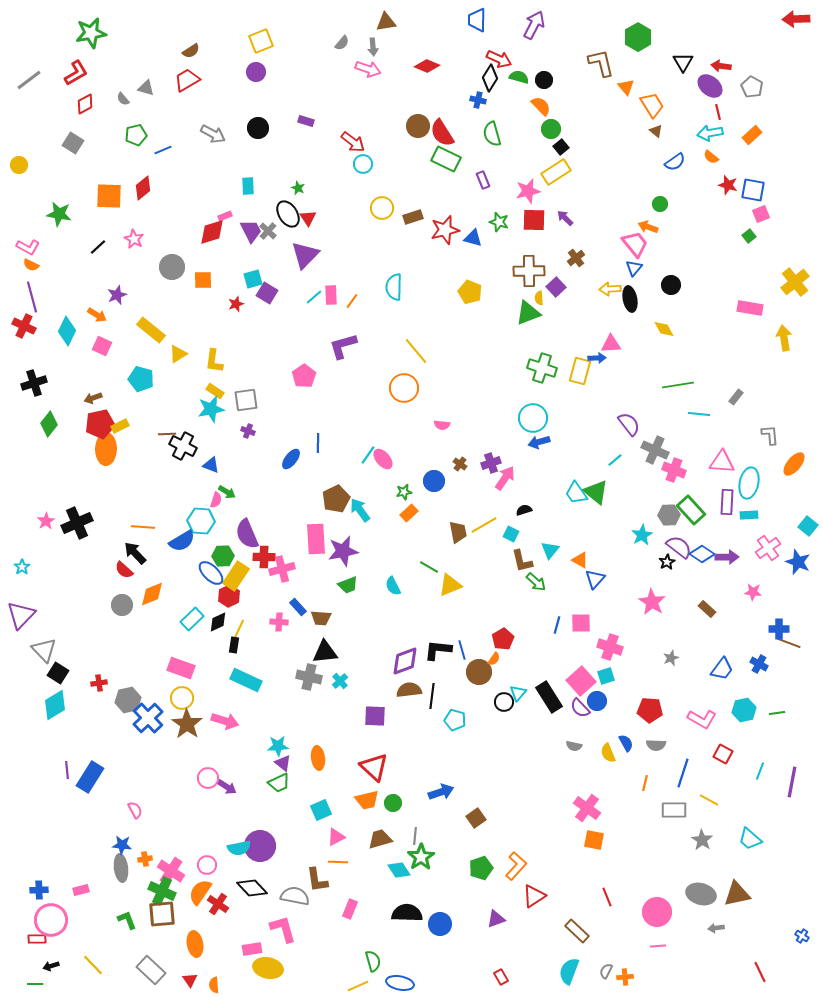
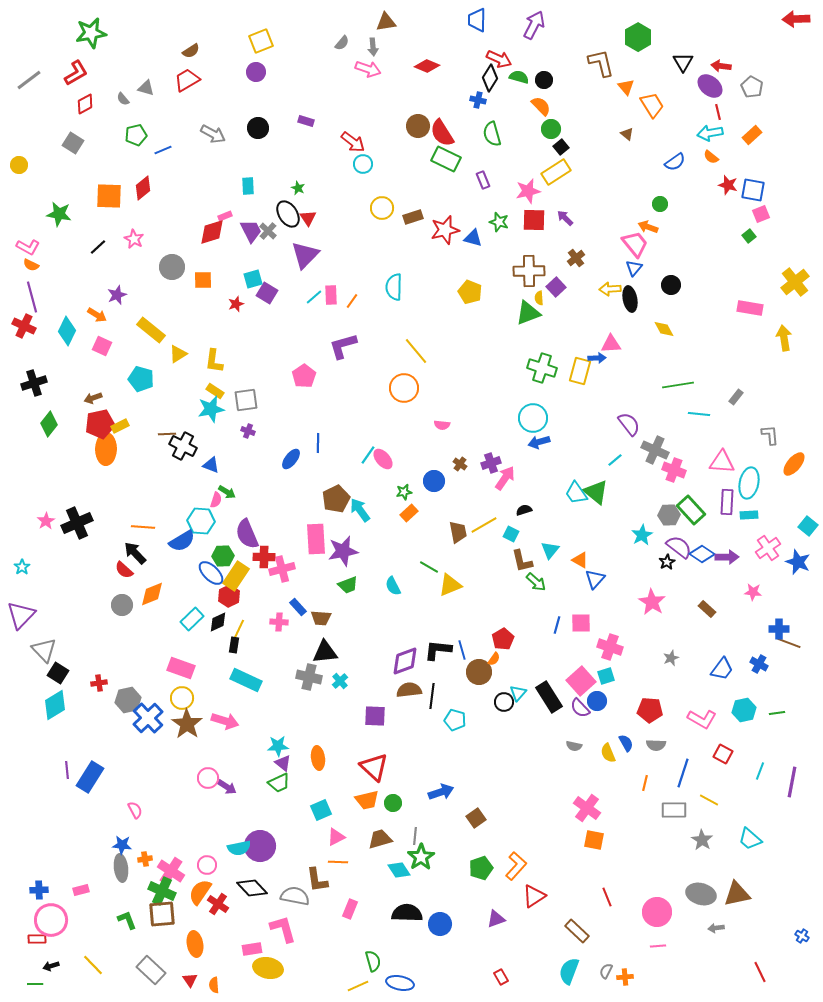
brown triangle at (656, 131): moved 29 px left, 3 px down
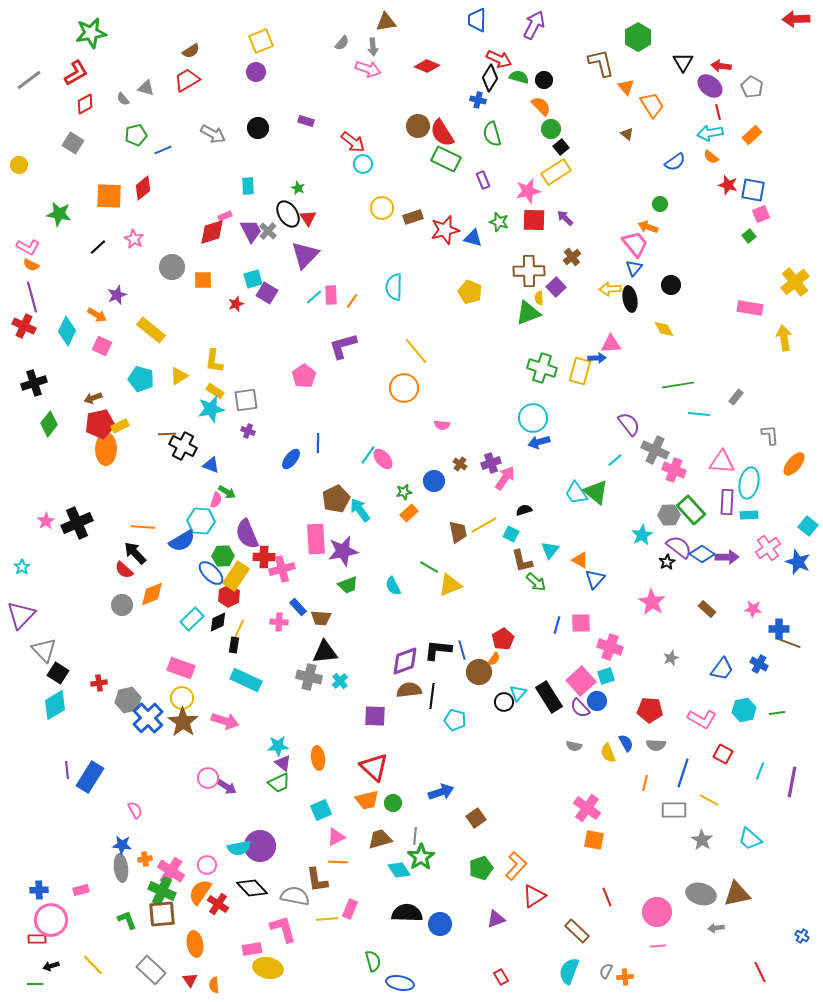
brown cross at (576, 258): moved 4 px left, 1 px up
yellow triangle at (178, 354): moved 1 px right, 22 px down
pink star at (753, 592): moved 17 px down
brown star at (187, 724): moved 4 px left, 2 px up
yellow line at (358, 986): moved 31 px left, 67 px up; rotated 20 degrees clockwise
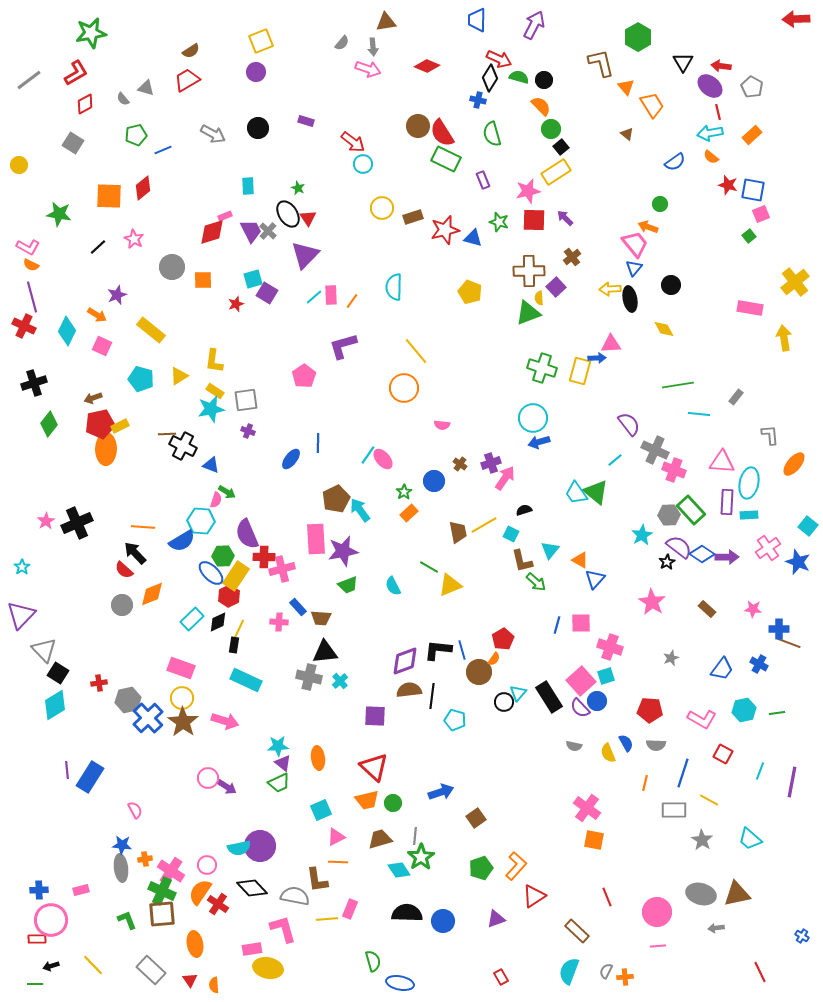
green star at (404, 492): rotated 21 degrees counterclockwise
blue circle at (440, 924): moved 3 px right, 3 px up
